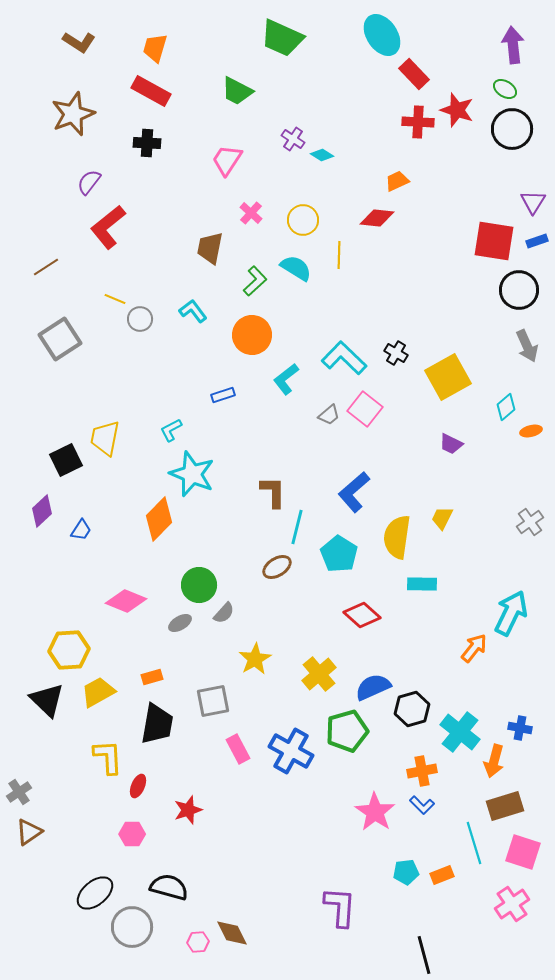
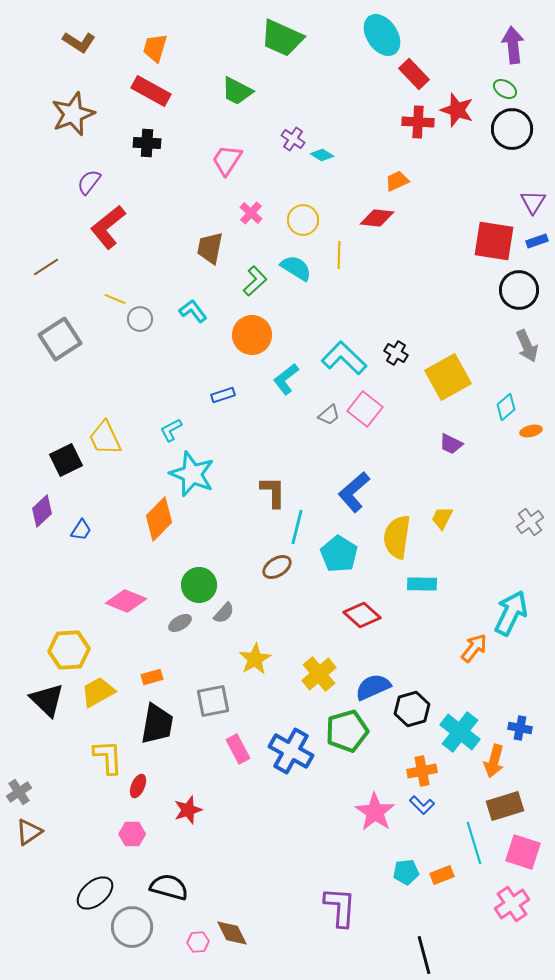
yellow trapezoid at (105, 438): rotated 36 degrees counterclockwise
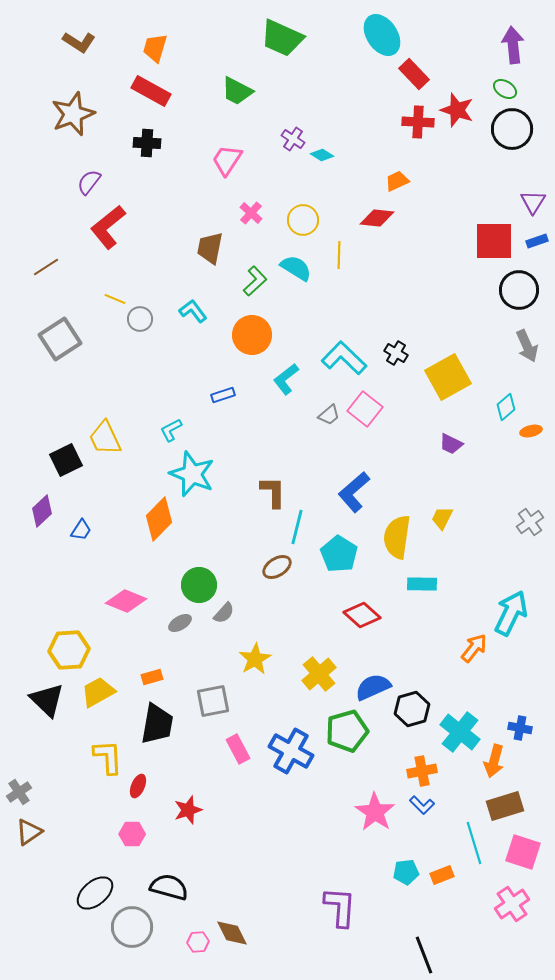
red square at (494, 241): rotated 9 degrees counterclockwise
black line at (424, 955): rotated 6 degrees counterclockwise
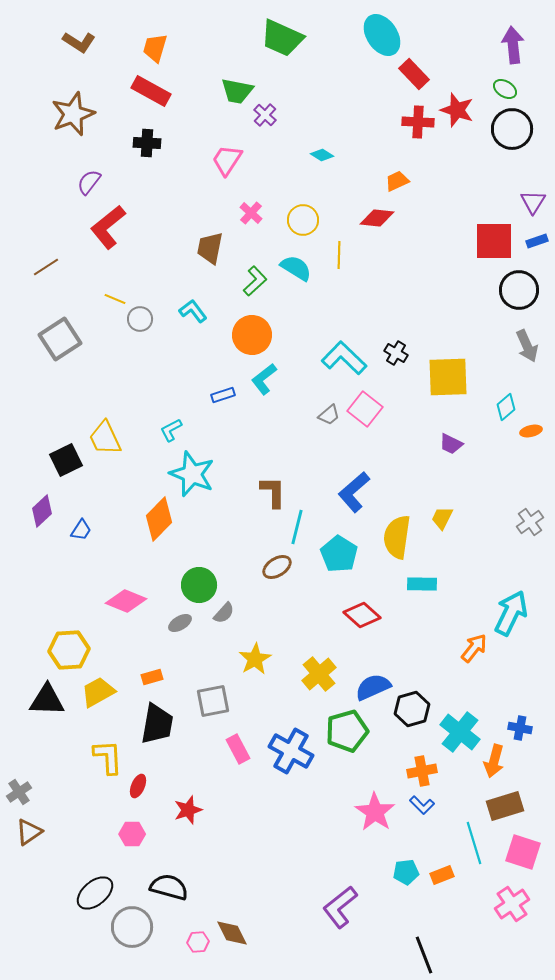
green trapezoid at (237, 91): rotated 16 degrees counterclockwise
purple cross at (293, 139): moved 28 px left, 24 px up; rotated 10 degrees clockwise
yellow square at (448, 377): rotated 27 degrees clockwise
cyan L-shape at (286, 379): moved 22 px left
black triangle at (47, 700): rotated 42 degrees counterclockwise
purple L-shape at (340, 907): rotated 132 degrees counterclockwise
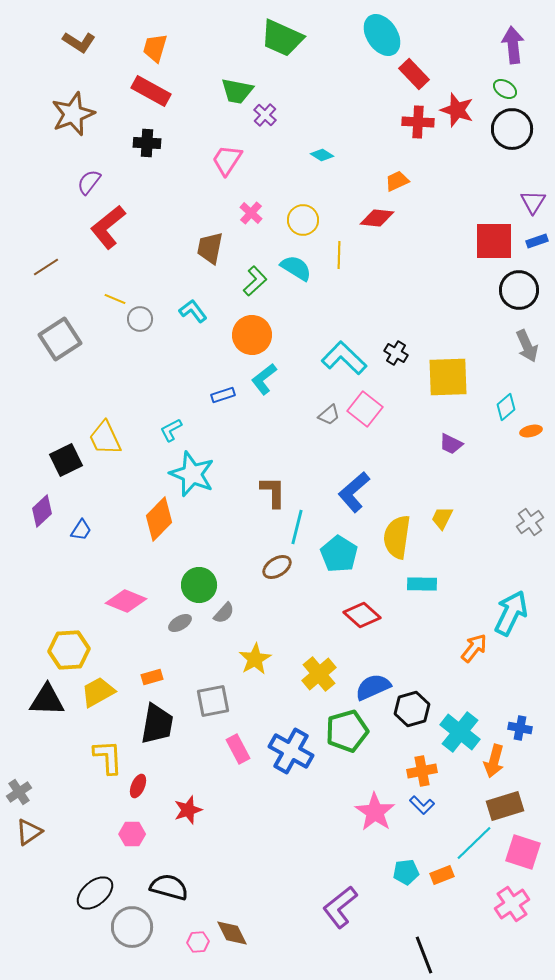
cyan line at (474, 843): rotated 63 degrees clockwise
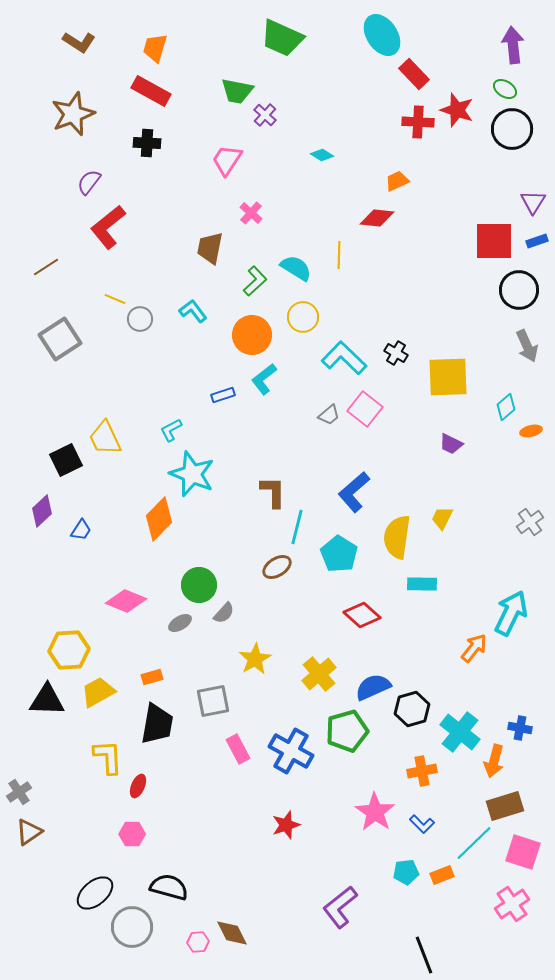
yellow circle at (303, 220): moved 97 px down
blue L-shape at (422, 805): moved 19 px down
red star at (188, 810): moved 98 px right, 15 px down
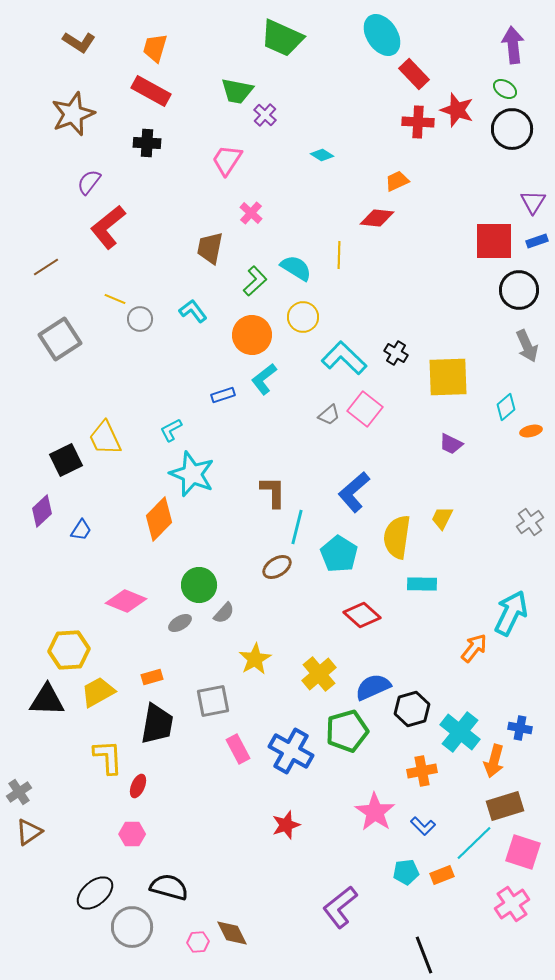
blue L-shape at (422, 824): moved 1 px right, 2 px down
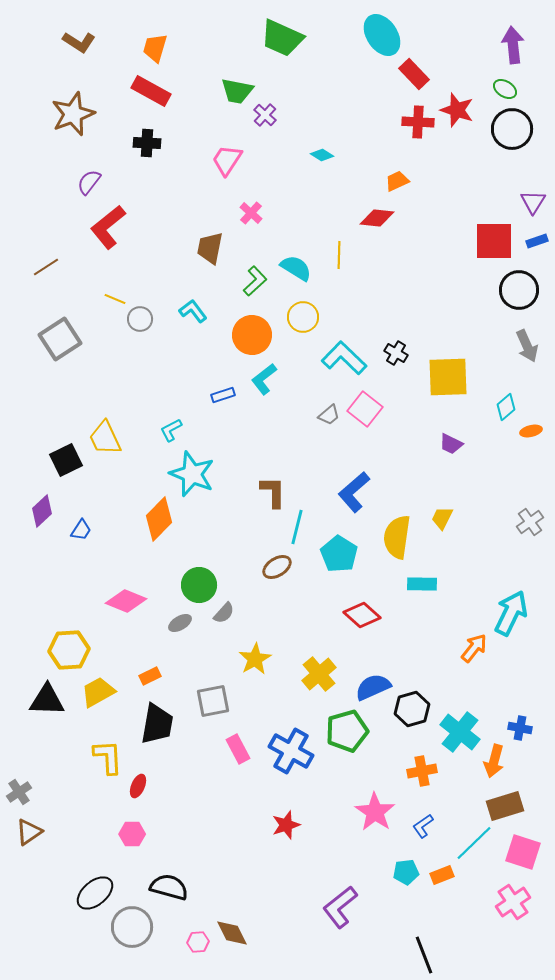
orange rectangle at (152, 677): moved 2 px left, 1 px up; rotated 10 degrees counterclockwise
blue L-shape at (423, 826): rotated 100 degrees clockwise
pink cross at (512, 904): moved 1 px right, 2 px up
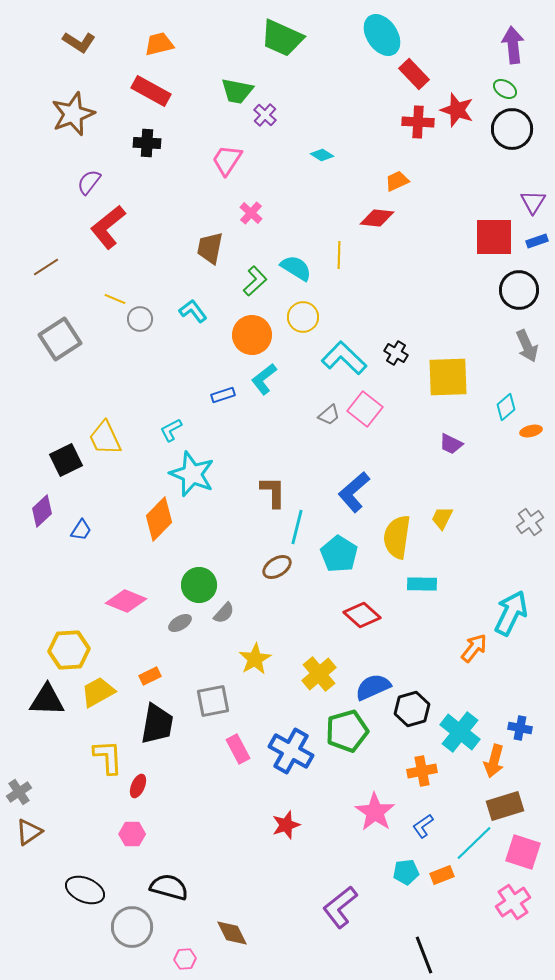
orange trapezoid at (155, 48): moved 4 px right, 4 px up; rotated 60 degrees clockwise
red square at (494, 241): moved 4 px up
black ellipse at (95, 893): moved 10 px left, 3 px up; rotated 63 degrees clockwise
pink hexagon at (198, 942): moved 13 px left, 17 px down
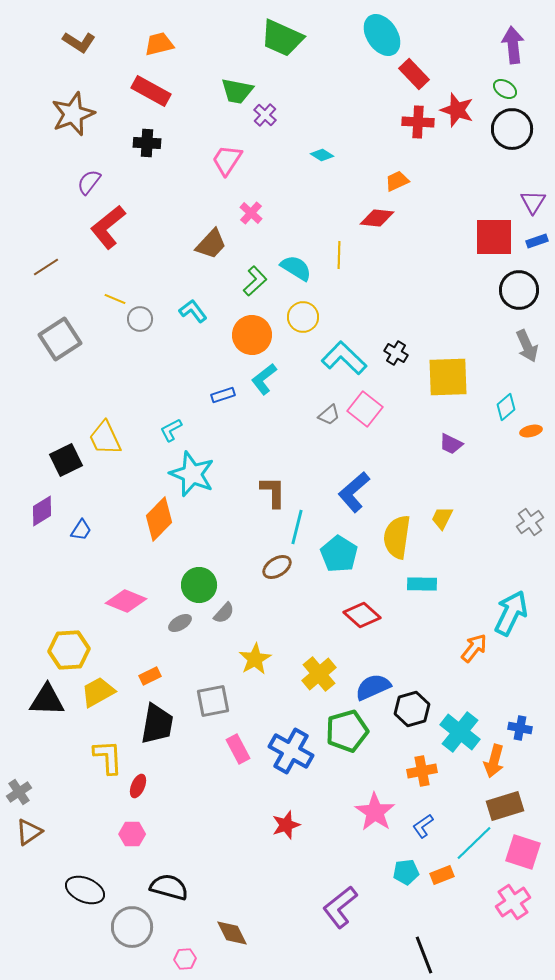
brown trapezoid at (210, 248): moved 1 px right, 4 px up; rotated 148 degrees counterclockwise
purple diamond at (42, 511): rotated 12 degrees clockwise
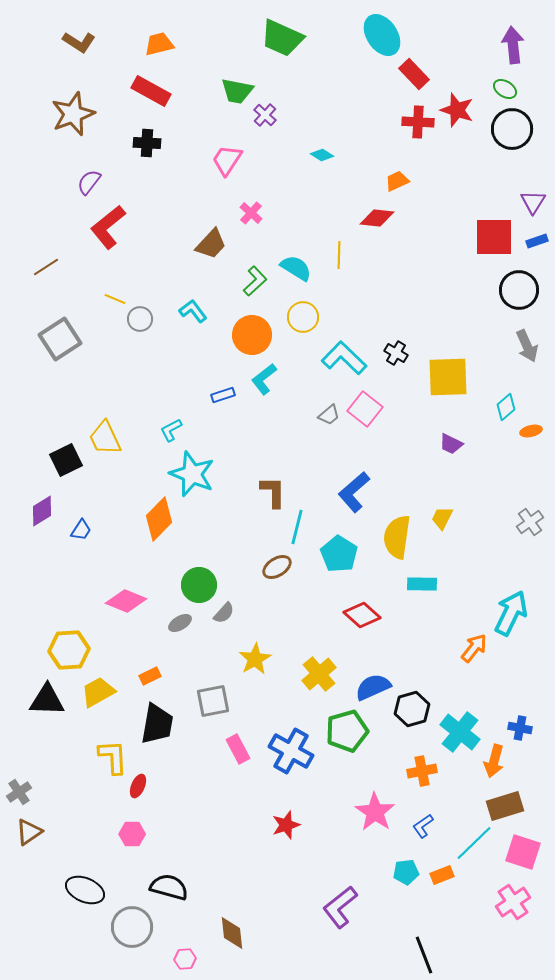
yellow L-shape at (108, 757): moved 5 px right
brown diamond at (232, 933): rotated 20 degrees clockwise
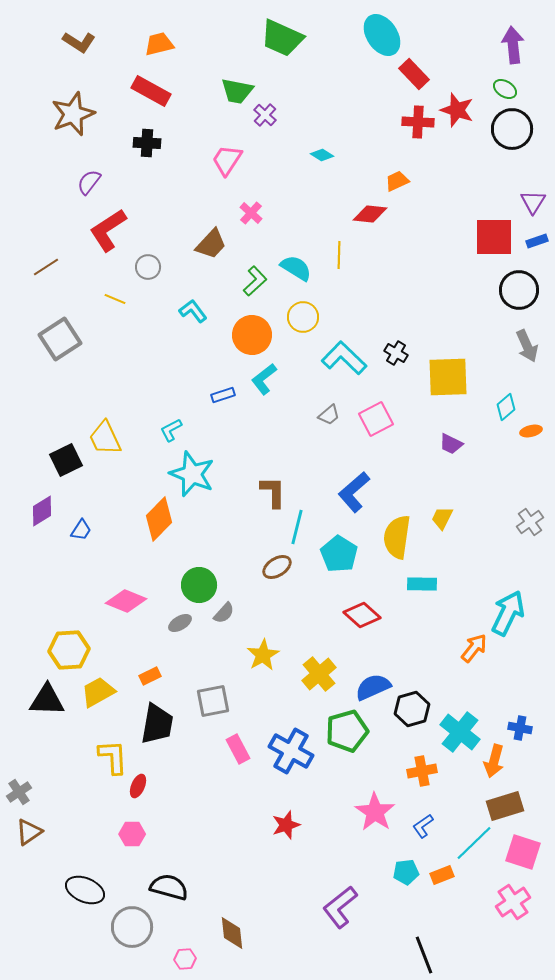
red diamond at (377, 218): moved 7 px left, 4 px up
red L-shape at (108, 227): moved 3 px down; rotated 6 degrees clockwise
gray circle at (140, 319): moved 8 px right, 52 px up
pink square at (365, 409): moved 11 px right, 10 px down; rotated 24 degrees clockwise
cyan arrow at (511, 613): moved 3 px left
yellow star at (255, 659): moved 8 px right, 4 px up
